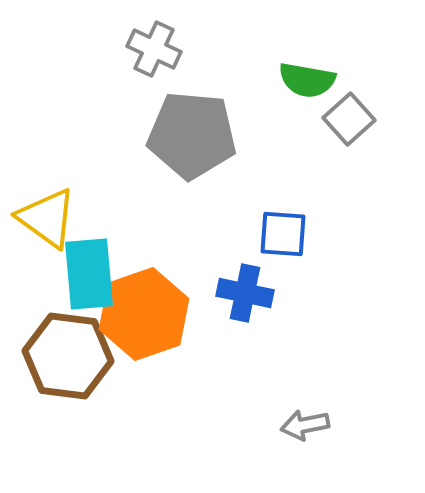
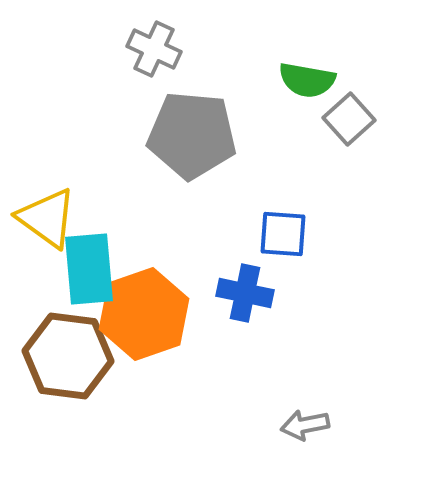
cyan rectangle: moved 5 px up
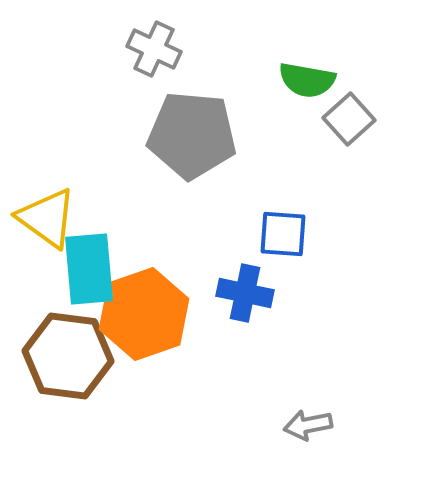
gray arrow: moved 3 px right
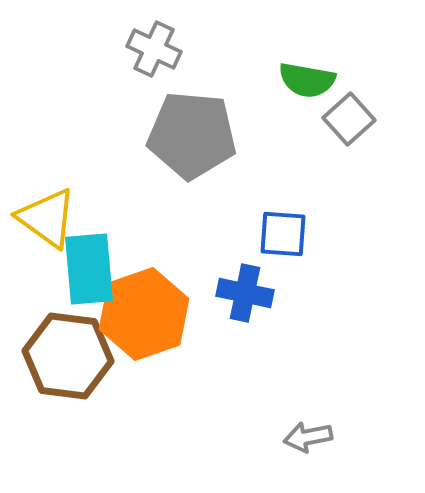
gray arrow: moved 12 px down
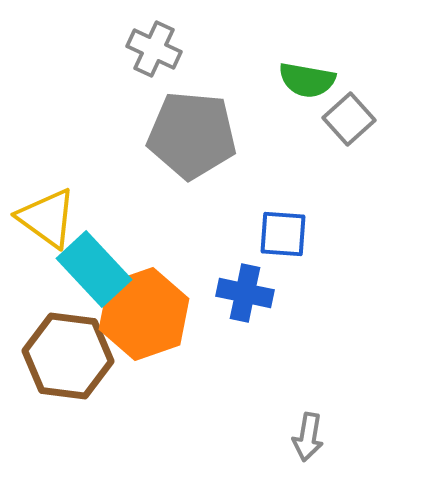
cyan rectangle: moved 5 px right; rotated 38 degrees counterclockwise
gray arrow: rotated 69 degrees counterclockwise
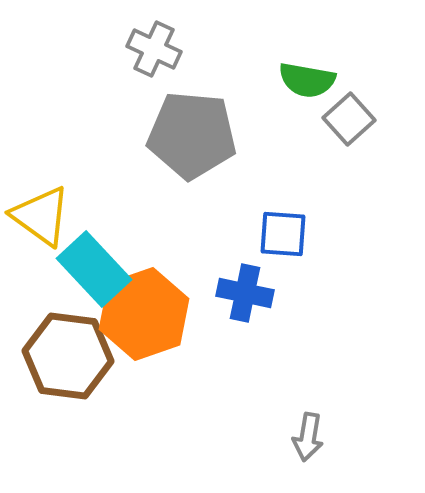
yellow triangle: moved 6 px left, 2 px up
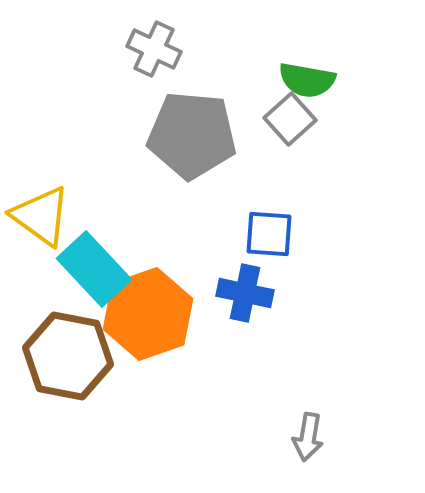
gray square: moved 59 px left
blue square: moved 14 px left
orange hexagon: moved 4 px right
brown hexagon: rotated 4 degrees clockwise
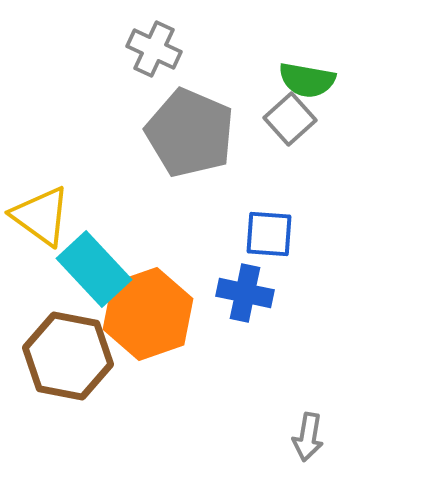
gray pentagon: moved 2 px left, 2 px up; rotated 18 degrees clockwise
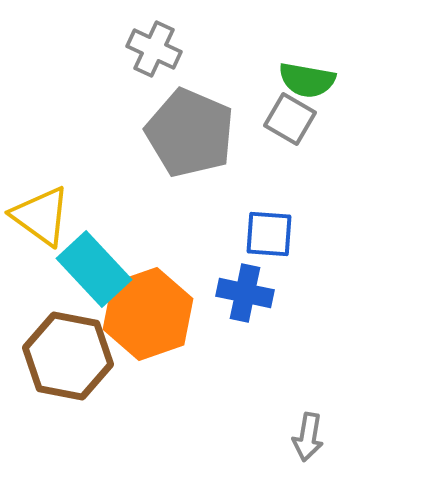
gray square: rotated 18 degrees counterclockwise
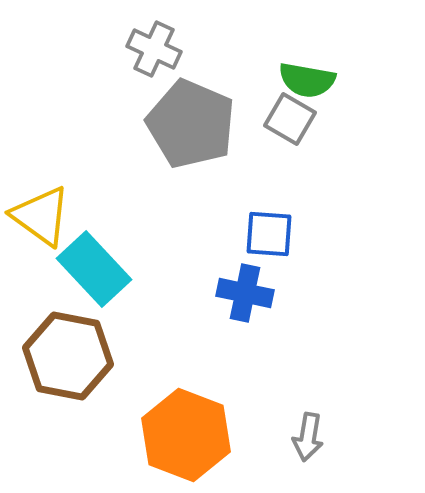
gray pentagon: moved 1 px right, 9 px up
orange hexagon: moved 38 px right, 121 px down; rotated 20 degrees counterclockwise
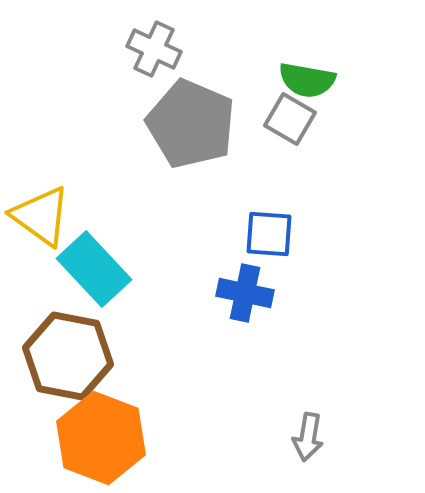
orange hexagon: moved 85 px left, 3 px down
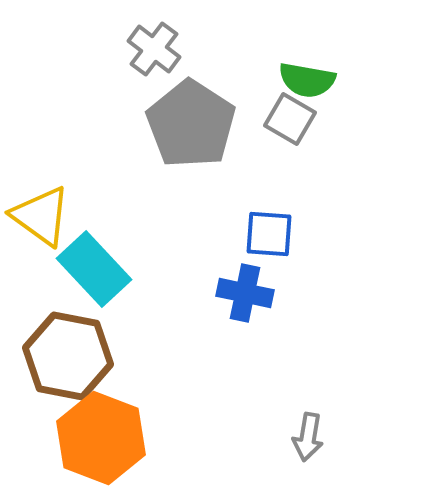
gray cross: rotated 12 degrees clockwise
gray pentagon: rotated 10 degrees clockwise
